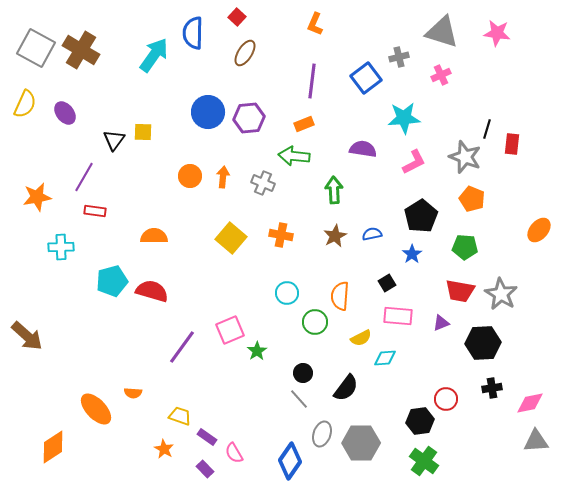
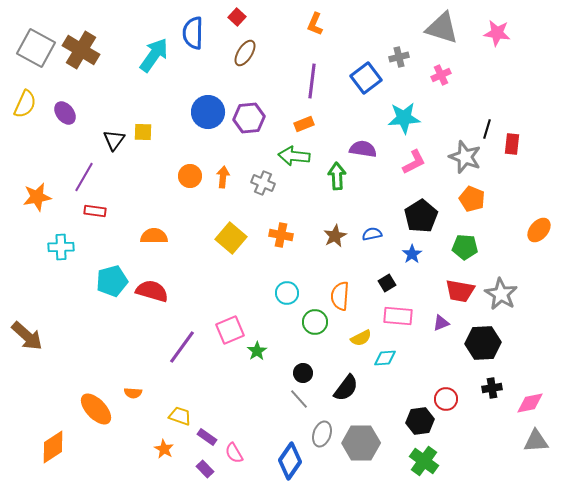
gray triangle at (442, 32): moved 4 px up
green arrow at (334, 190): moved 3 px right, 14 px up
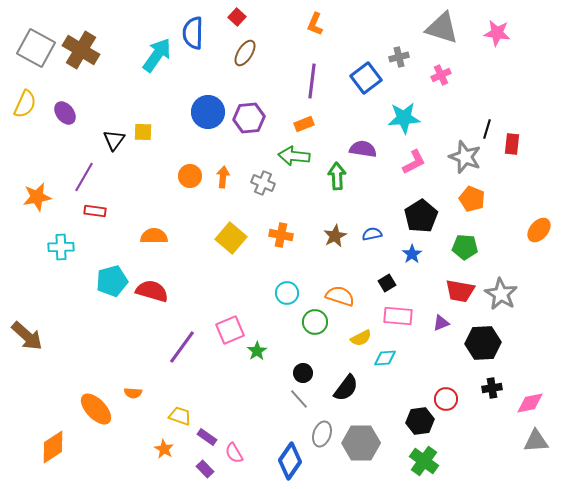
cyan arrow at (154, 55): moved 3 px right
orange semicircle at (340, 296): rotated 104 degrees clockwise
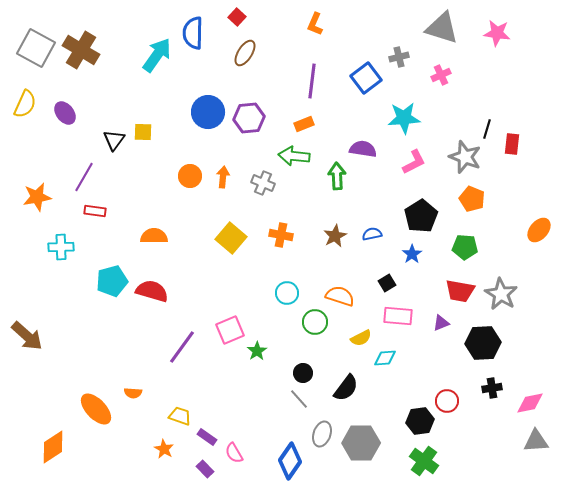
red circle at (446, 399): moved 1 px right, 2 px down
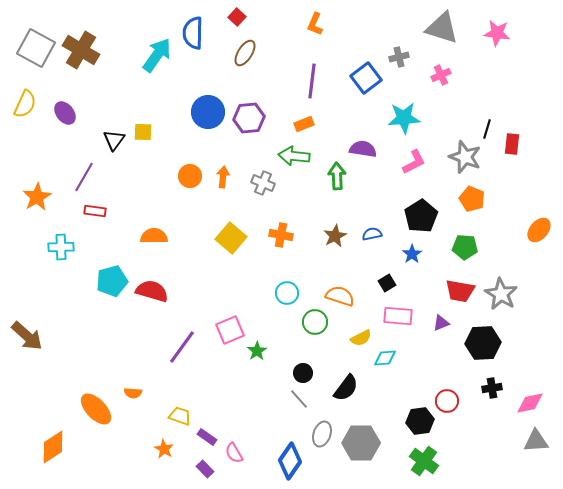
orange star at (37, 197): rotated 20 degrees counterclockwise
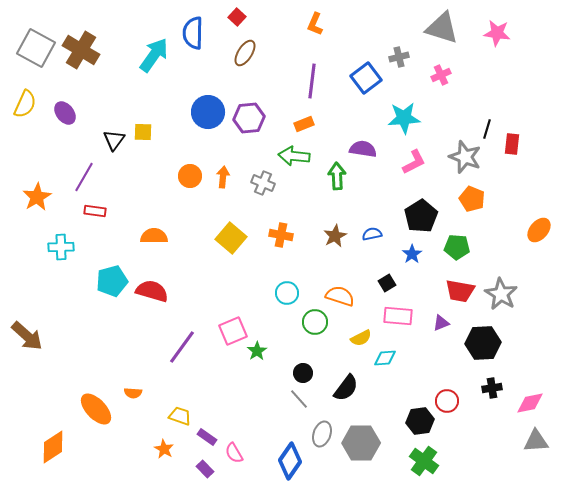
cyan arrow at (157, 55): moved 3 px left
green pentagon at (465, 247): moved 8 px left
pink square at (230, 330): moved 3 px right, 1 px down
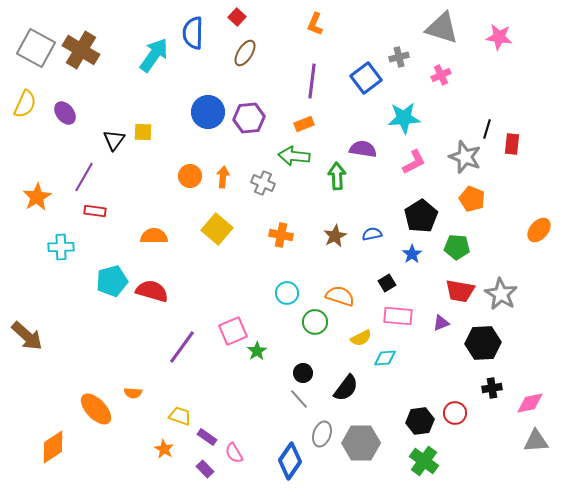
pink star at (497, 33): moved 2 px right, 4 px down
yellow square at (231, 238): moved 14 px left, 9 px up
red circle at (447, 401): moved 8 px right, 12 px down
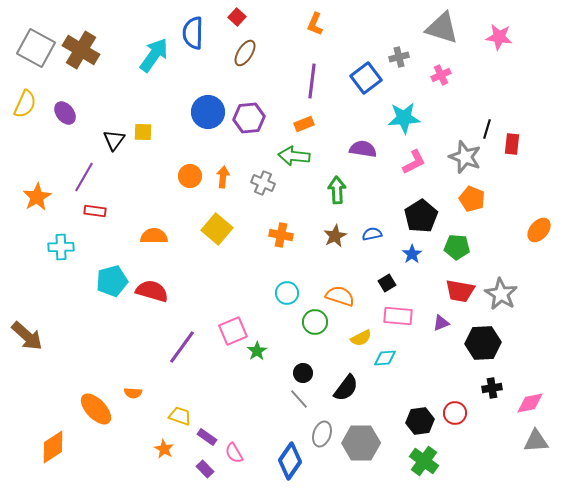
green arrow at (337, 176): moved 14 px down
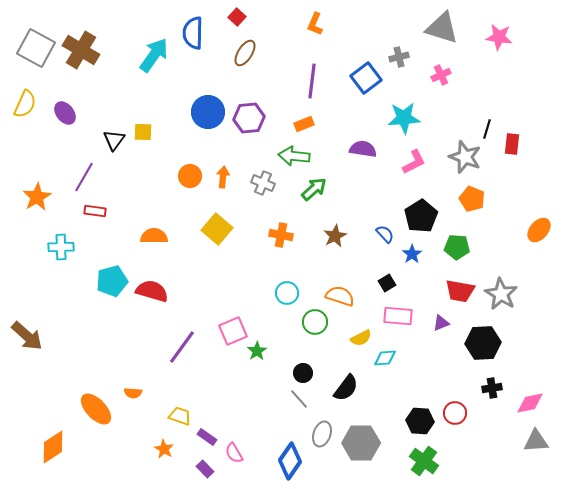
green arrow at (337, 190): moved 23 px left, 1 px up; rotated 52 degrees clockwise
blue semicircle at (372, 234): moved 13 px right; rotated 60 degrees clockwise
black hexagon at (420, 421): rotated 12 degrees clockwise
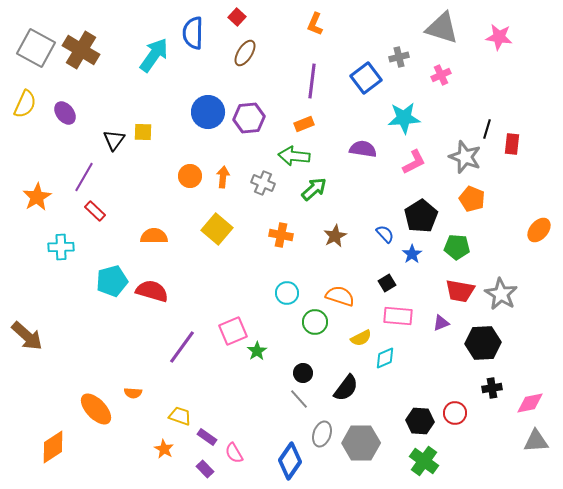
red rectangle at (95, 211): rotated 35 degrees clockwise
cyan diamond at (385, 358): rotated 20 degrees counterclockwise
